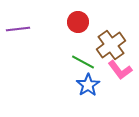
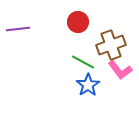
brown cross: rotated 16 degrees clockwise
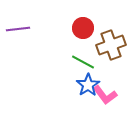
red circle: moved 5 px right, 6 px down
pink L-shape: moved 15 px left, 25 px down
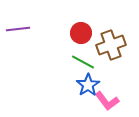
red circle: moved 2 px left, 5 px down
pink L-shape: moved 2 px right, 6 px down
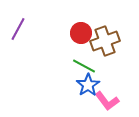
purple line: rotated 55 degrees counterclockwise
brown cross: moved 6 px left, 4 px up
green line: moved 1 px right, 4 px down
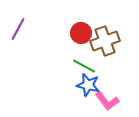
blue star: rotated 25 degrees counterclockwise
